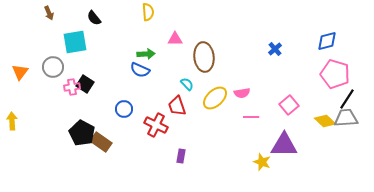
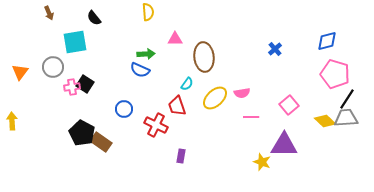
cyan semicircle: rotated 80 degrees clockwise
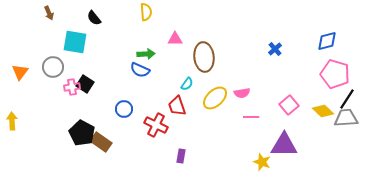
yellow semicircle: moved 2 px left
cyan square: rotated 20 degrees clockwise
yellow diamond: moved 2 px left, 10 px up
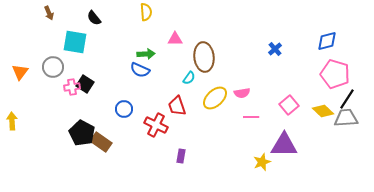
cyan semicircle: moved 2 px right, 6 px up
yellow star: rotated 30 degrees clockwise
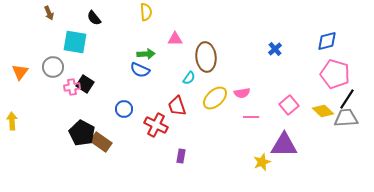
brown ellipse: moved 2 px right
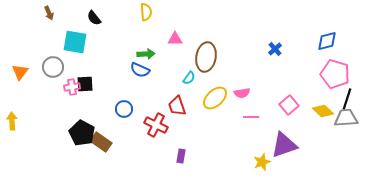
brown ellipse: rotated 16 degrees clockwise
black square: rotated 36 degrees counterclockwise
black line: rotated 15 degrees counterclockwise
purple triangle: rotated 20 degrees counterclockwise
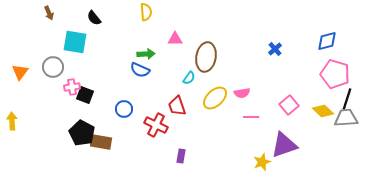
black square: moved 11 px down; rotated 24 degrees clockwise
brown rectangle: rotated 25 degrees counterclockwise
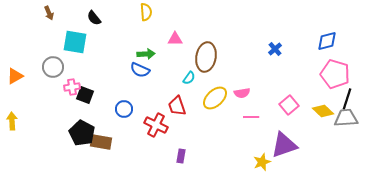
orange triangle: moved 5 px left, 4 px down; rotated 24 degrees clockwise
